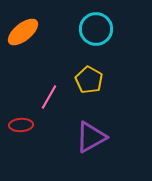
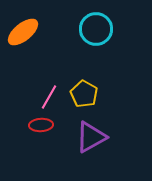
yellow pentagon: moved 5 px left, 14 px down
red ellipse: moved 20 px right
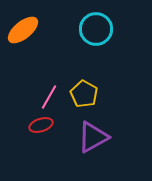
orange ellipse: moved 2 px up
red ellipse: rotated 15 degrees counterclockwise
purple triangle: moved 2 px right
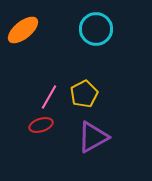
yellow pentagon: rotated 16 degrees clockwise
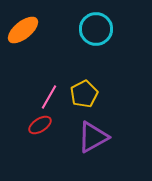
red ellipse: moved 1 px left; rotated 15 degrees counterclockwise
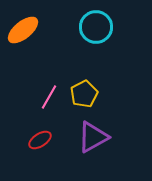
cyan circle: moved 2 px up
red ellipse: moved 15 px down
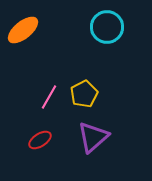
cyan circle: moved 11 px right
purple triangle: rotated 12 degrees counterclockwise
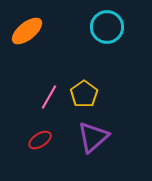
orange ellipse: moved 4 px right, 1 px down
yellow pentagon: rotated 8 degrees counterclockwise
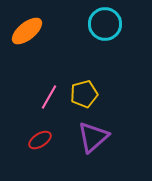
cyan circle: moved 2 px left, 3 px up
yellow pentagon: rotated 20 degrees clockwise
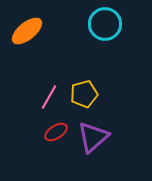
red ellipse: moved 16 px right, 8 px up
